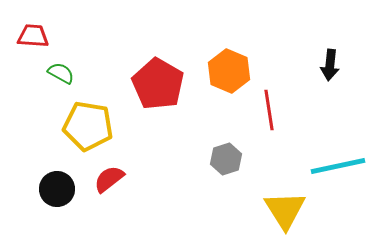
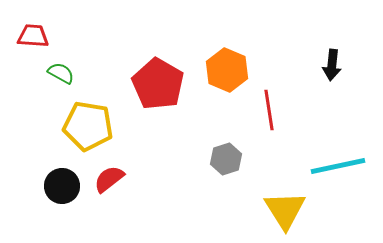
black arrow: moved 2 px right
orange hexagon: moved 2 px left, 1 px up
black circle: moved 5 px right, 3 px up
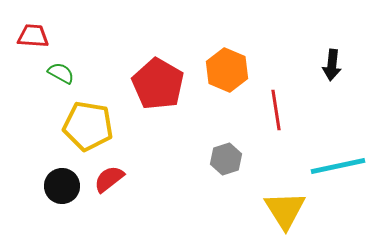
red line: moved 7 px right
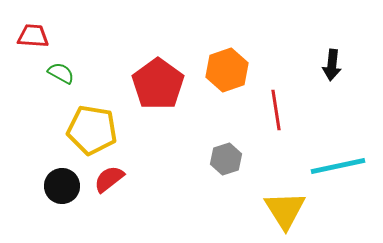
orange hexagon: rotated 18 degrees clockwise
red pentagon: rotated 6 degrees clockwise
yellow pentagon: moved 4 px right, 4 px down
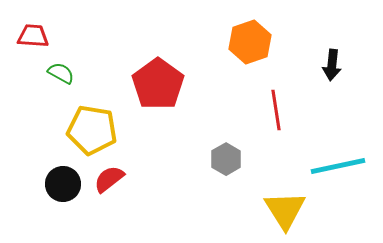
orange hexagon: moved 23 px right, 28 px up
gray hexagon: rotated 12 degrees counterclockwise
black circle: moved 1 px right, 2 px up
